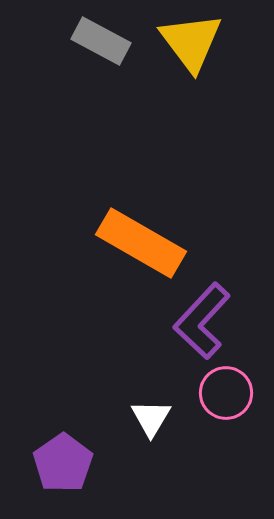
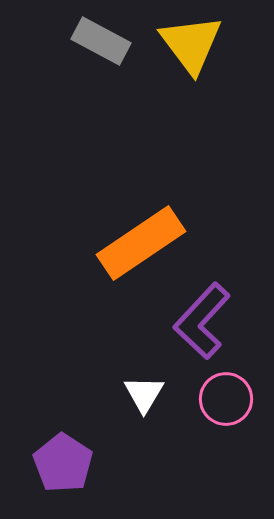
yellow triangle: moved 2 px down
orange rectangle: rotated 64 degrees counterclockwise
pink circle: moved 6 px down
white triangle: moved 7 px left, 24 px up
purple pentagon: rotated 4 degrees counterclockwise
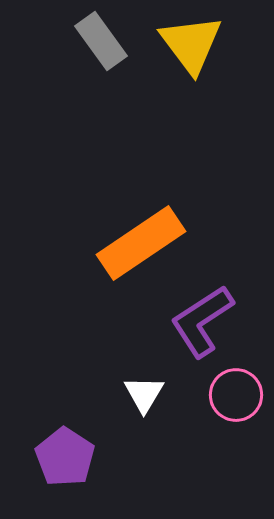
gray rectangle: rotated 26 degrees clockwise
purple L-shape: rotated 14 degrees clockwise
pink circle: moved 10 px right, 4 px up
purple pentagon: moved 2 px right, 6 px up
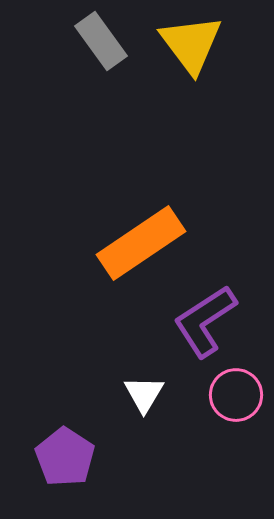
purple L-shape: moved 3 px right
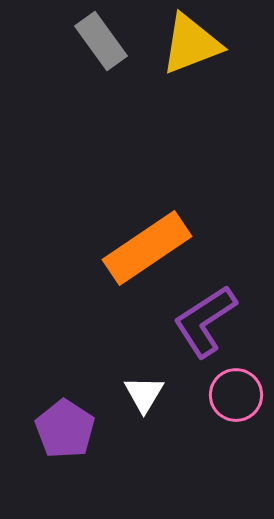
yellow triangle: rotated 46 degrees clockwise
orange rectangle: moved 6 px right, 5 px down
purple pentagon: moved 28 px up
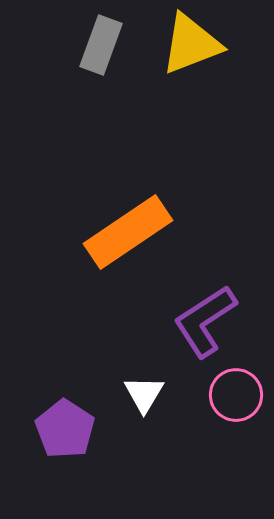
gray rectangle: moved 4 px down; rotated 56 degrees clockwise
orange rectangle: moved 19 px left, 16 px up
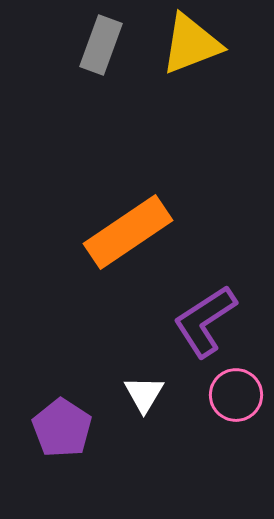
purple pentagon: moved 3 px left, 1 px up
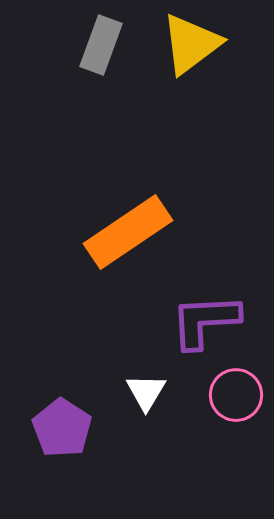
yellow triangle: rotated 16 degrees counterclockwise
purple L-shape: rotated 30 degrees clockwise
white triangle: moved 2 px right, 2 px up
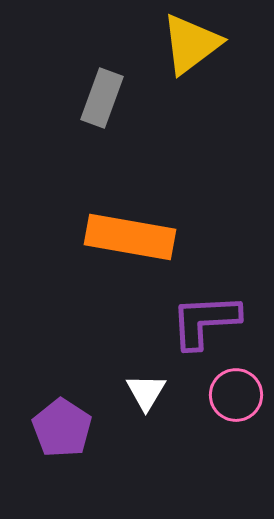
gray rectangle: moved 1 px right, 53 px down
orange rectangle: moved 2 px right, 5 px down; rotated 44 degrees clockwise
